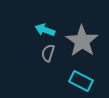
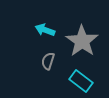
gray semicircle: moved 8 px down
cyan rectangle: rotated 10 degrees clockwise
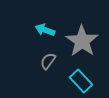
gray semicircle: rotated 18 degrees clockwise
cyan rectangle: rotated 10 degrees clockwise
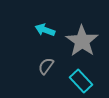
gray semicircle: moved 2 px left, 5 px down
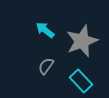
cyan arrow: rotated 18 degrees clockwise
gray star: rotated 16 degrees clockwise
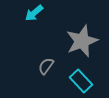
cyan arrow: moved 11 px left, 17 px up; rotated 78 degrees counterclockwise
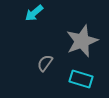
gray semicircle: moved 1 px left, 3 px up
cyan rectangle: moved 2 px up; rotated 30 degrees counterclockwise
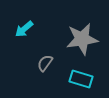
cyan arrow: moved 10 px left, 16 px down
gray star: moved 2 px up; rotated 12 degrees clockwise
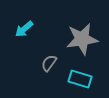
gray semicircle: moved 4 px right
cyan rectangle: moved 1 px left
